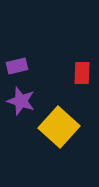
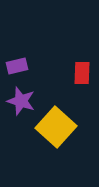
yellow square: moved 3 px left
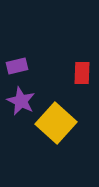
purple star: rotated 8 degrees clockwise
yellow square: moved 4 px up
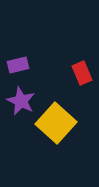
purple rectangle: moved 1 px right, 1 px up
red rectangle: rotated 25 degrees counterclockwise
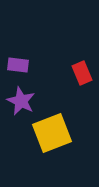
purple rectangle: rotated 20 degrees clockwise
yellow square: moved 4 px left, 10 px down; rotated 27 degrees clockwise
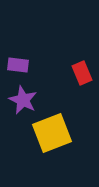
purple star: moved 2 px right, 1 px up
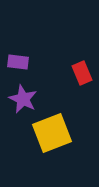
purple rectangle: moved 3 px up
purple star: moved 1 px up
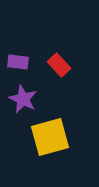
red rectangle: moved 23 px left, 8 px up; rotated 20 degrees counterclockwise
yellow square: moved 2 px left, 4 px down; rotated 6 degrees clockwise
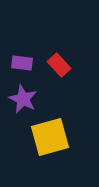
purple rectangle: moved 4 px right, 1 px down
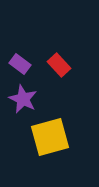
purple rectangle: moved 2 px left, 1 px down; rotated 30 degrees clockwise
